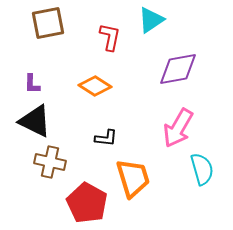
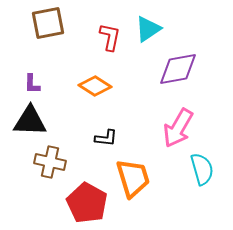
cyan triangle: moved 3 px left, 9 px down
black triangle: moved 5 px left; rotated 24 degrees counterclockwise
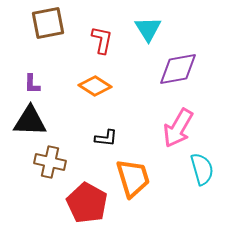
cyan triangle: rotated 28 degrees counterclockwise
red L-shape: moved 8 px left, 3 px down
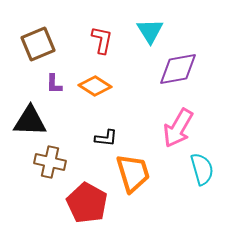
brown square: moved 10 px left, 21 px down; rotated 12 degrees counterclockwise
cyan triangle: moved 2 px right, 2 px down
purple L-shape: moved 22 px right
orange trapezoid: moved 5 px up
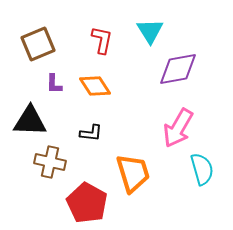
orange diamond: rotated 24 degrees clockwise
black L-shape: moved 15 px left, 5 px up
